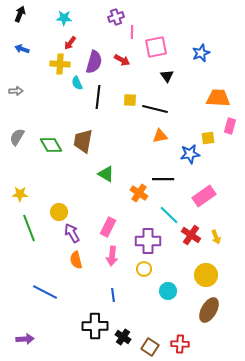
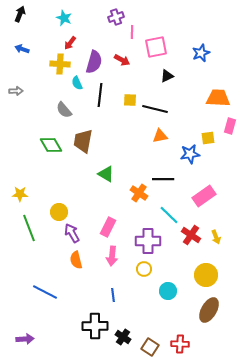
cyan star at (64, 18): rotated 21 degrees clockwise
black triangle at (167, 76): rotated 40 degrees clockwise
black line at (98, 97): moved 2 px right, 2 px up
gray semicircle at (17, 137): moved 47 px right, 27 px up; rotated 72 degrees counterclockwise
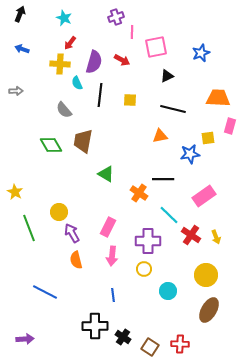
black line at (155, 109): moved 18 px right
yellow star at (20, 194): moved 5 px left, 2 px up; rotated 28 degrees clockwise
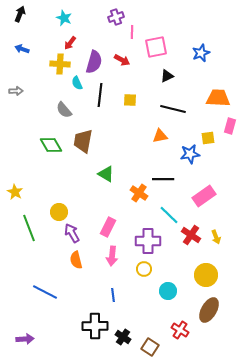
red cross at (180, 344): moved 14 px up; rotated 30 degrees clockwise
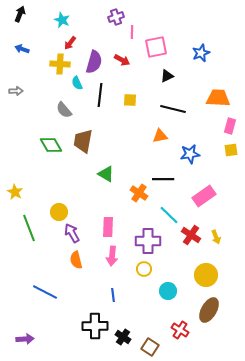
cyan star at (64, 18): moved 2 px left, 2 px down
yellow square at (208, 138): moved 23 px right, 12 px down
pink rectangle at (108, 227): rotated 24 degrees counterclockwise
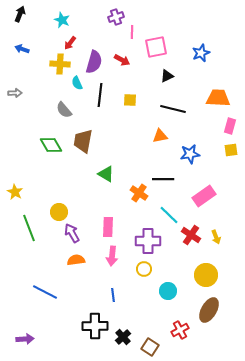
gray arrow at (16, 91): moved 1 px left, 2 px down
orange semicircle at (76, 260): rotated 96 degrees clockwise
red cross at (180, 330): rotated 30 degrees clockwise
black cross at (123, 337): rotated 14 degrees clockwise
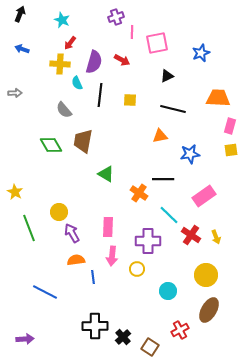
pink square at (156, 47): moved 1 px right, 4 px up
yellow circle at (144, 269): moved 7 px left
blue line at (113, 295): moved 20 px left, 18 px up
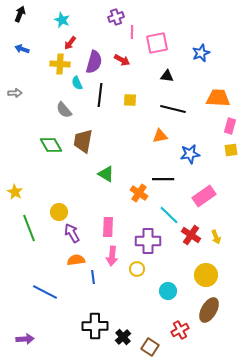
black triangle at (167, 76): rotated 32 degrees clockwise
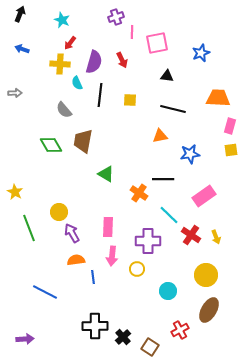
red arrow at (122, 60): rotated 35 degrees clockwise
